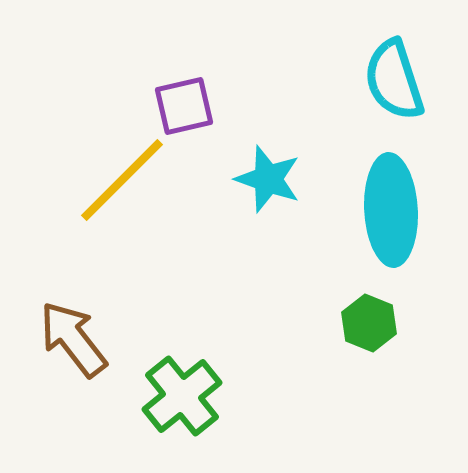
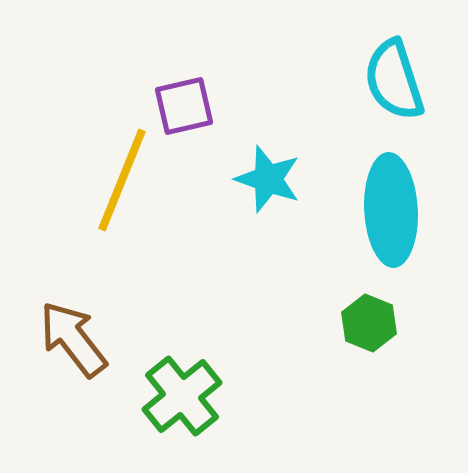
yellow line: rotated 23 degrees counterclockwise
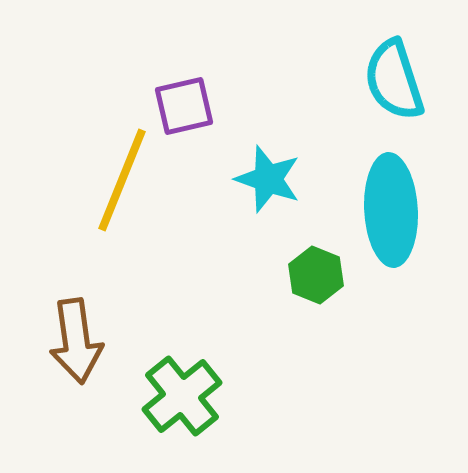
green hexagon: moved 53 px left, 48 px up
brown arrow: moved 3 px right, 2 px down; rotated 150 degrees counterclockwise
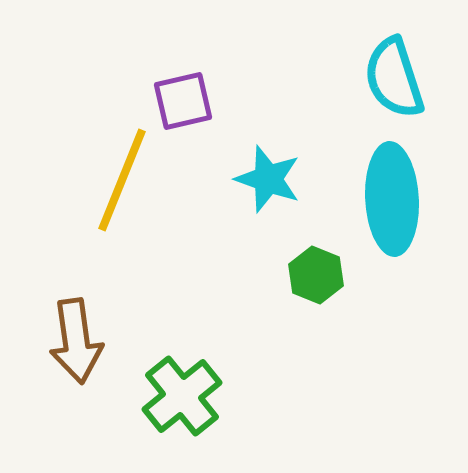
cyan semicircle: moved 2 px up
purple square: moved 1 px left, 5 px up
cyan ellipse: moved 1 px right, 11 px up
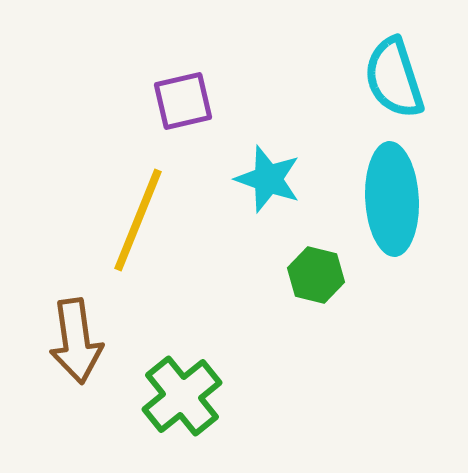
yellow line: moved 16 px right, 40 px down
green hexagon: rotated 8 degrees counterclockwise
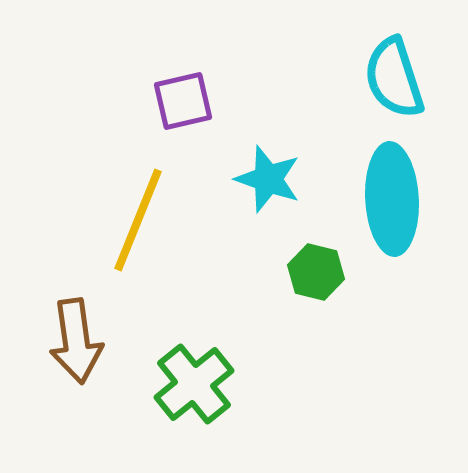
green hexagon: moved 3 px up
green cross: moved 12 px right, 12 px up
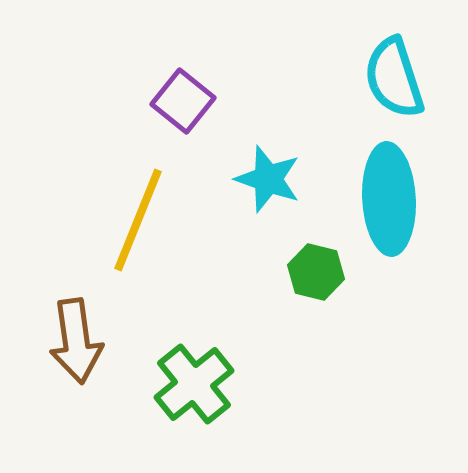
purple square: rotated 38 degrees counterclockwise
cyan ellipse: moved 3 px left
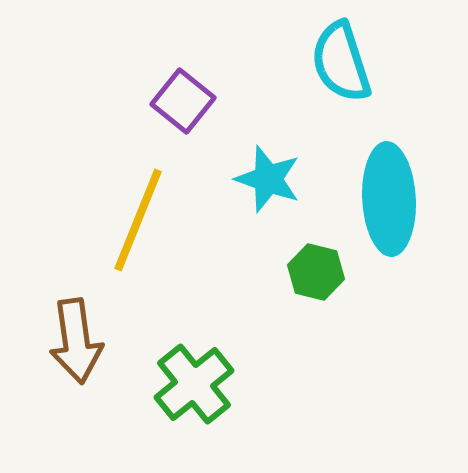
cyan semicircle: moved 53 px left, 16 px up
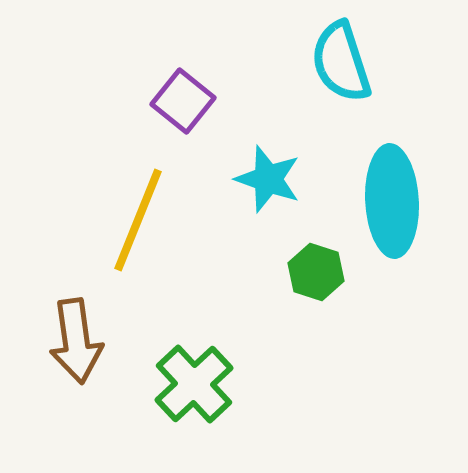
cyan ellipse: moved 3 px right, 2 px down
green hexagon: rotated 4 degrees clockwise
green cross: rotated 4 degrees counterclockwise
